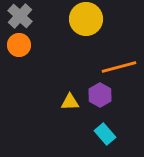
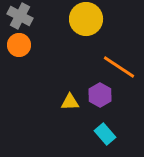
gray cross: rotated 15 degrees counterclockwise
orange line: rotated 48 degrees clockwise
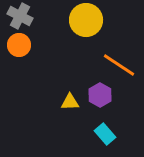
yellow circle: moved 1 px down
orange line: moved 2 px up
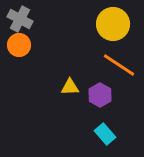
gray cross: moved 3 px down
yellow circle: moved 27 px right, 4 px down
yellow triangle: moved 15 px up
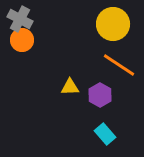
orange circle: moved 3 px right, 5 px up
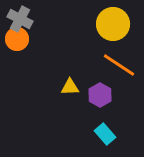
orange circle: moved 5 px left, 1 px up
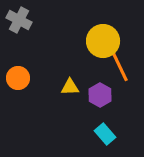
gray cross: moved 1 px left, 1 px down
yellow circle: moved 10 px left, 17 px down
orange circle: moved 1 px right, 39 px down
orange line: rotated 32 degrees clockwise
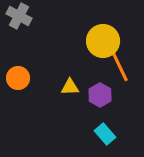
gray cross: moved 4 px up
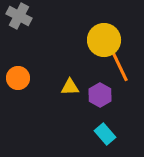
yellow circle: moved 1 px right, 1 px up
